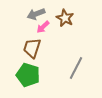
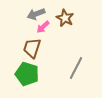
green pentagon: moved 1 px left, 1 px up
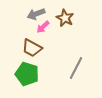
brown trapezoid: rotated 80 degrees counterclockwise
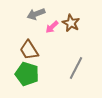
brown star: moved 6 px right, 5 px down
pink arrow: moved 9 px right
brown trapezoid: moved 3 px left, 2 px down; rotated 30 degrees clockwise
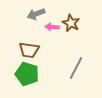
pink arrow: rotated 48 degrees clockwise
brown trapezoid: rotated 50 degrees counterclockwise
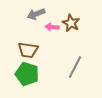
brown trapezoid: moved 1 px left
gray line: moved 1 px left, 1 px up
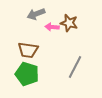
brown star: moved 2 px left; rotated 12 degrees counterclockwise
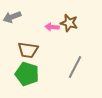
gray arrow: moved 24 px left, 3 px down
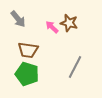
gray arrow: moved 6 px right, 2 px down; rotated 108 degrees counterclockwise
pink arrow: rotated 40 degrees clockwise
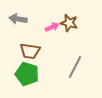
gray arrow: rotated 138 degrees clockwise
pink arrow: rotated 112 degrees clockwise
brown trapezoid: moved 2 px right, 1 px down
